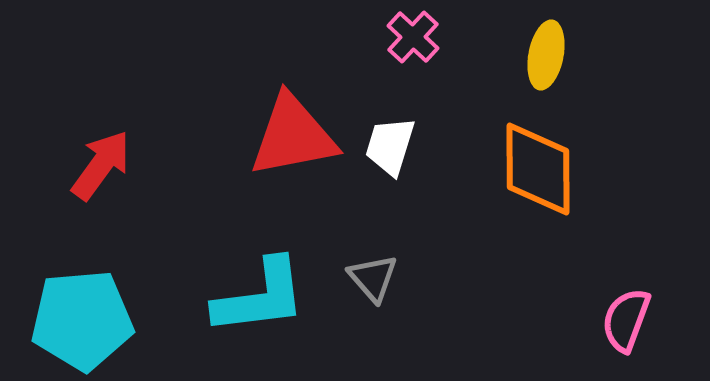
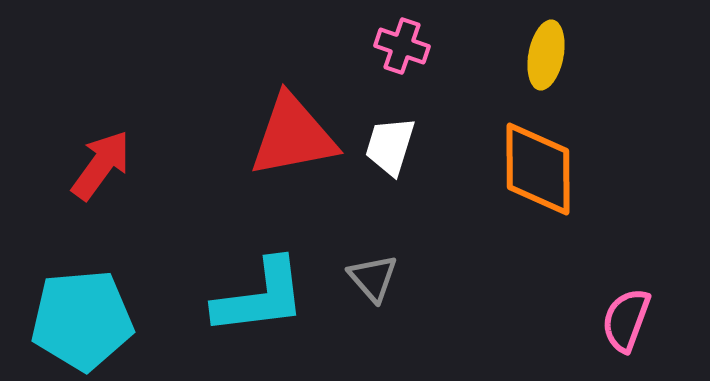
pink cross: moved 11 px left, 9 px down; rotated 24 degrees counterclockwise
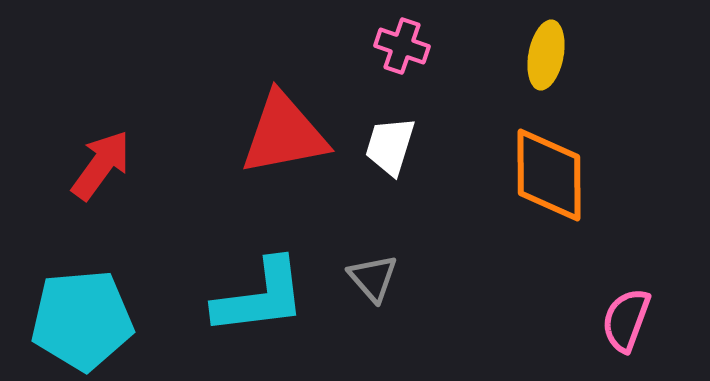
red triangle: moved 9 px left, 2 px up
orange diamond: moved 11 px right, 6 px down
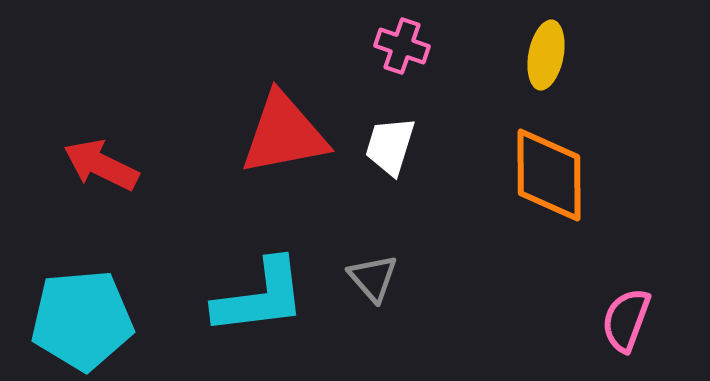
red arrow: rotated 100 degrees counterclockwise
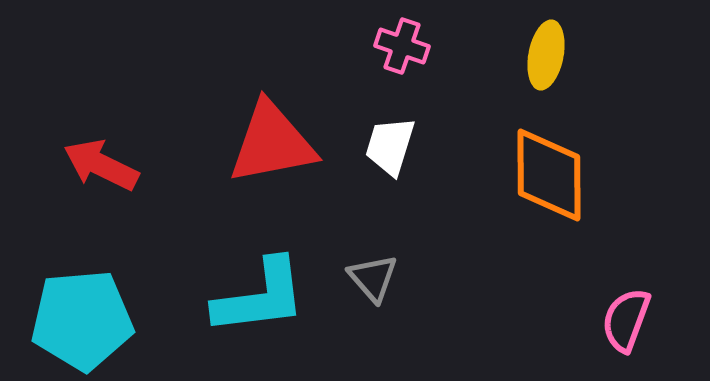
red triangle: moved 12 px left, 9 px down
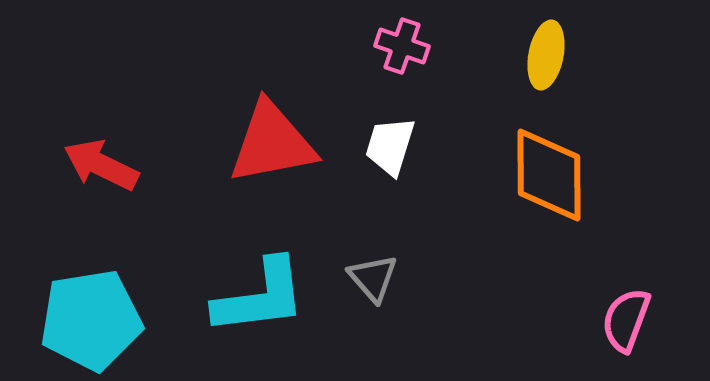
cyan pentagon: moved 9 px right; rotated 4 degrees counterclockwise
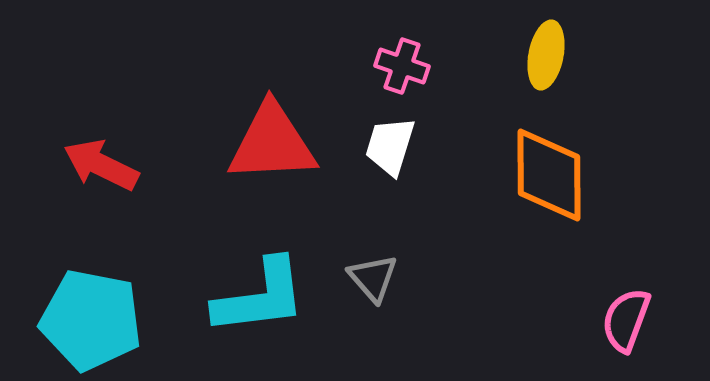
pink cross: moved 20 px down
red triangle: rotated 8 degrees clockwise
cyan pentagon: rotated 20 degrees clockwise
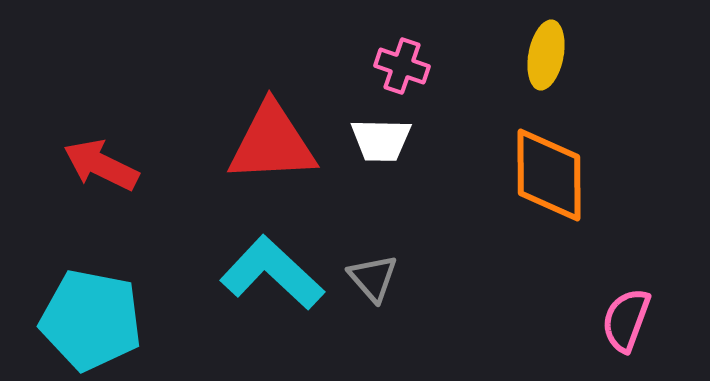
white trapezoid: moved 9 px left, 6 px up; rotated 106 degrees counterclockwise
cyan L-shape: moved 12 px right, 24 px up; rotated 130 degrees counterclockwise
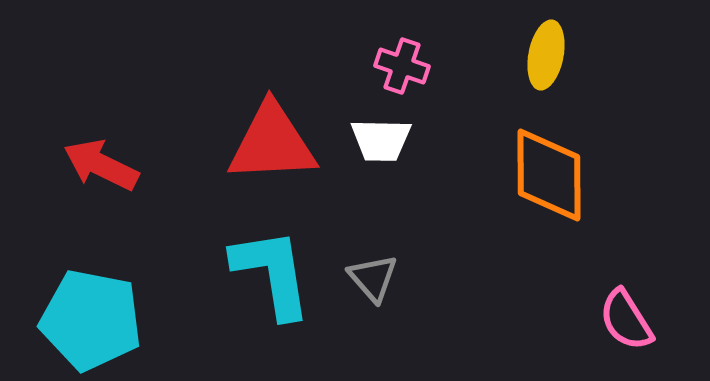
cyan L-shape: rotated 38 degrees clockwise
pink semicircle: rotated 52 degrees counterclockwise
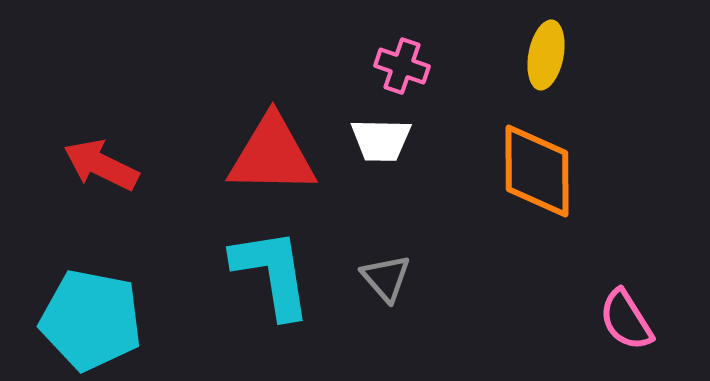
red triangle: moved 12 px down; rotated 4 degrees clockwise
orange diamond: moved 12 px left, 4 px up
gray triangle: moved 13 px right
